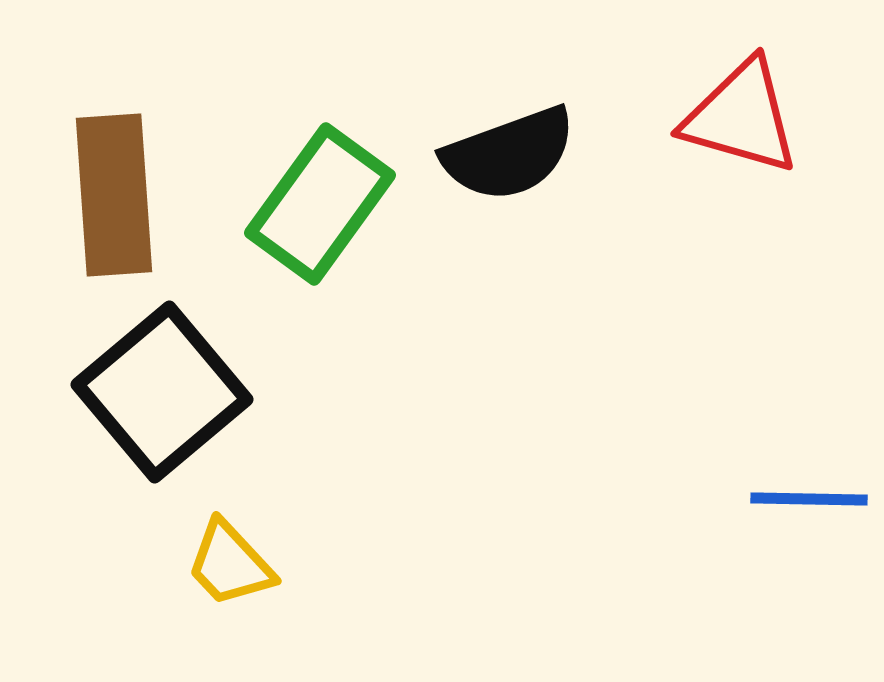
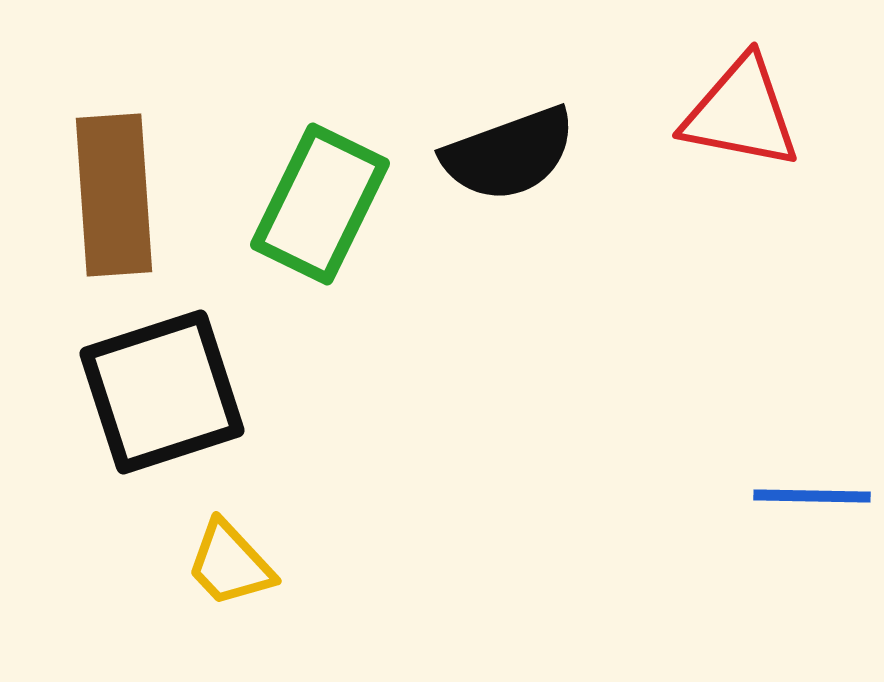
red triangle: moved 4 px up; rotated 5 degrees counterclockwise
green rectangle: rotated 10 degrees counterclockwise
black square: rotated 22 degrees clockwise
blue line: moved 3 px right, 3 px up
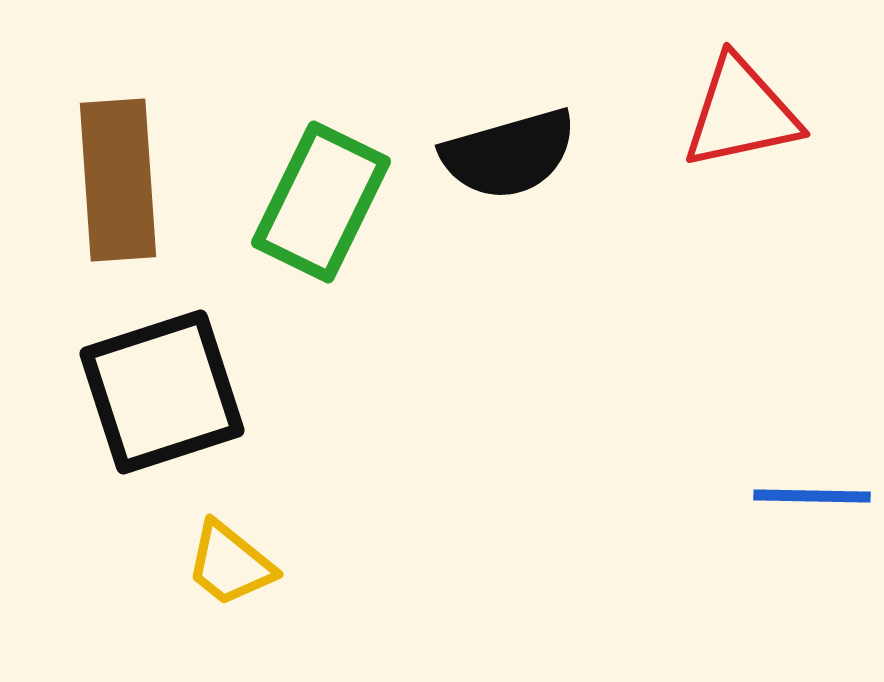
red triangle: rotated 23 degrees counterclockwise
black semicircle: rotated 4 degrees clockwise
brown rectangle: moved 4 px right, 15 px up
green rectangle: moved 1 px right, 2 px up
yellow trapezoid: rotated 8 degrees counterclockwise
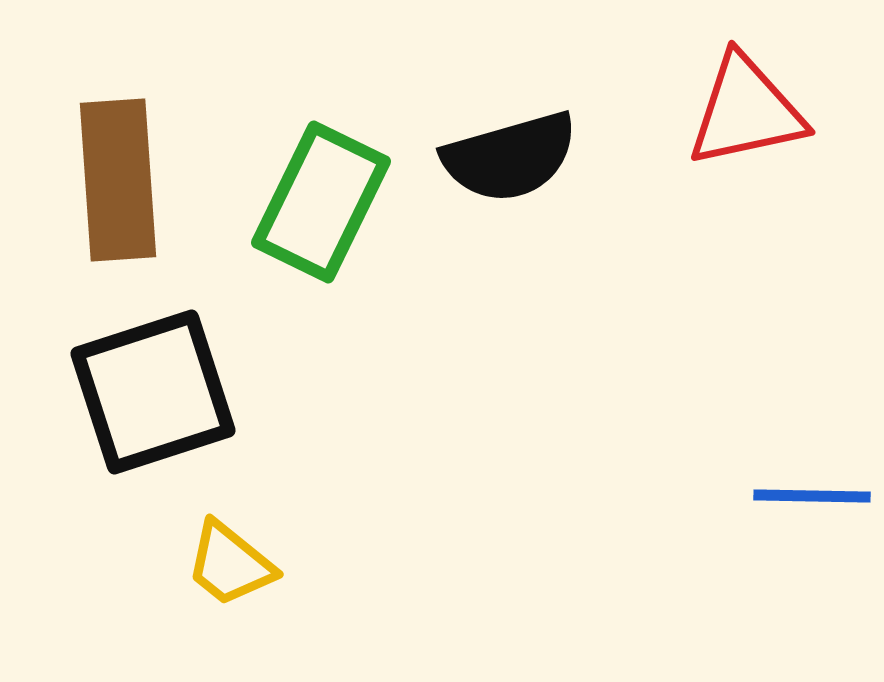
red triangle: moved 5 px right, 2 px up
black semicircle: moved 1 px right, 3 px down
black square: moved 9 px left
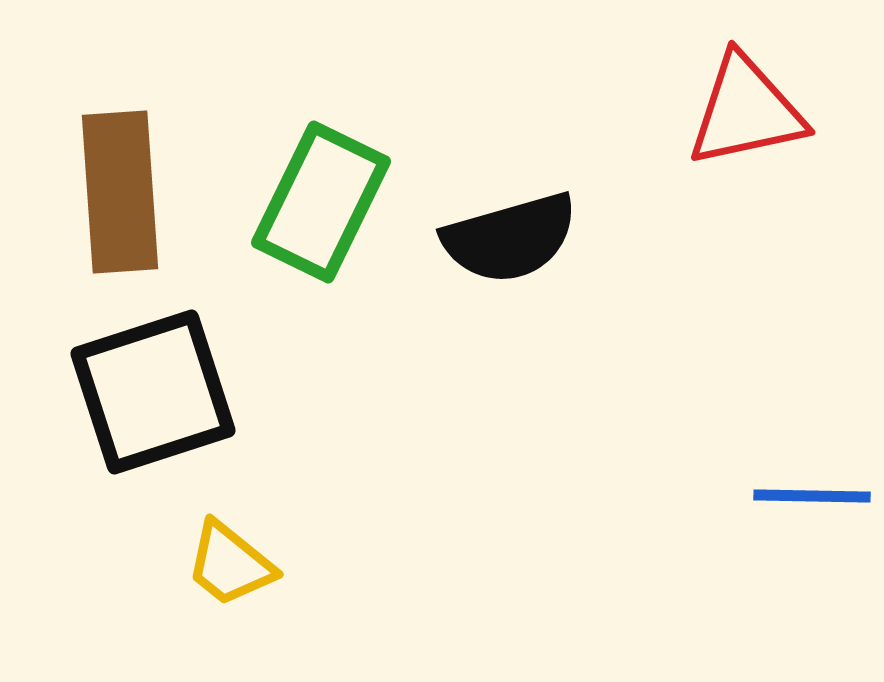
black semicircle: moved 81 px down
brown rectangle: moved 2 px right, 12 px down
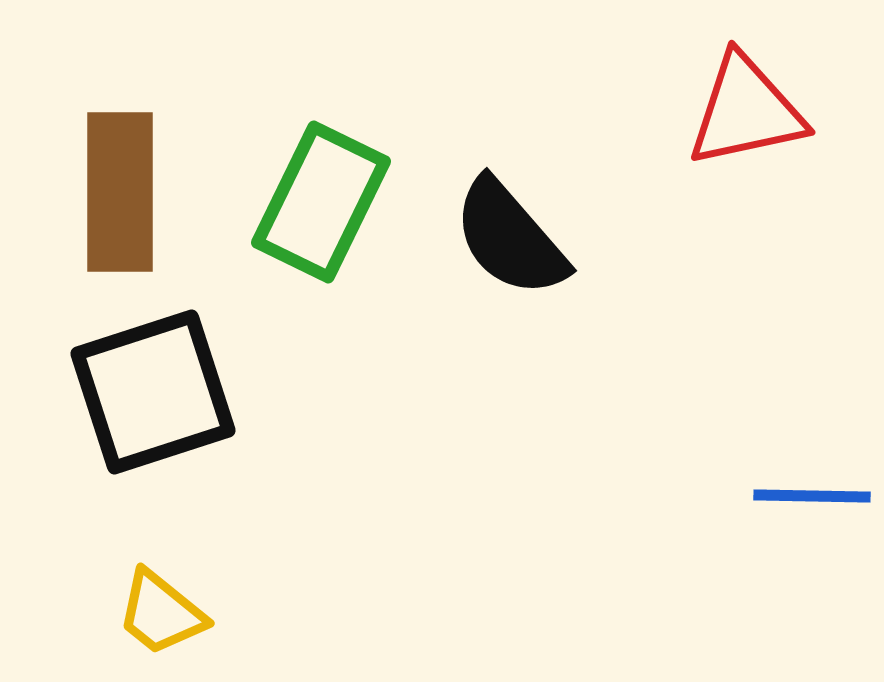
brown rectangle: rotated 4 degrees clockwise
black semicircle: rotated 65 degrees clockwise
yellow trapezoid: moved 69 px left, 49 px down
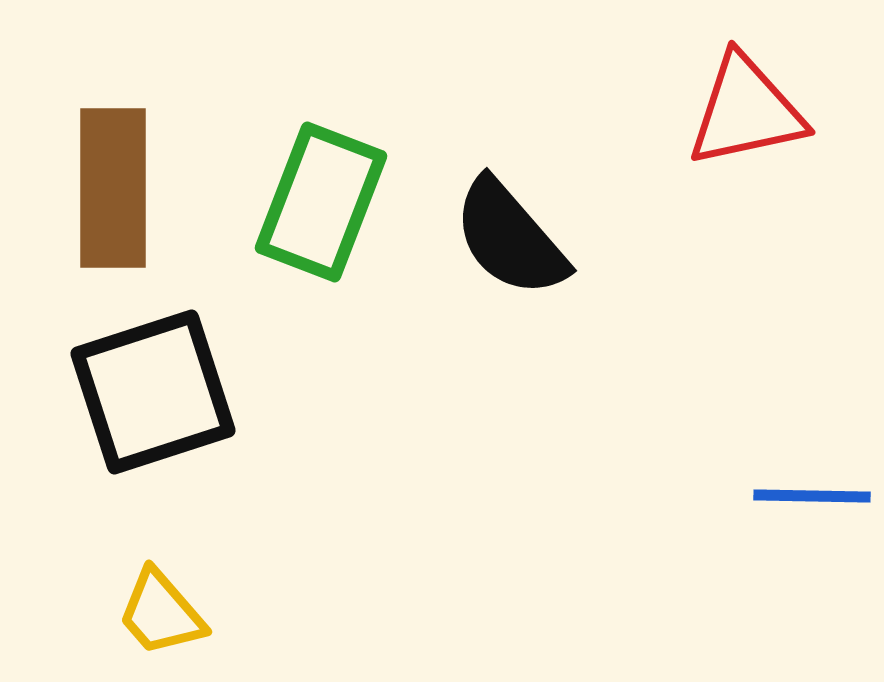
brown rectangle: moved 7 px left, 4 px up
green rectangle: rotated 5 degrees counterclockwise
yellow trapezoid: rotated 10 degrees clockwise
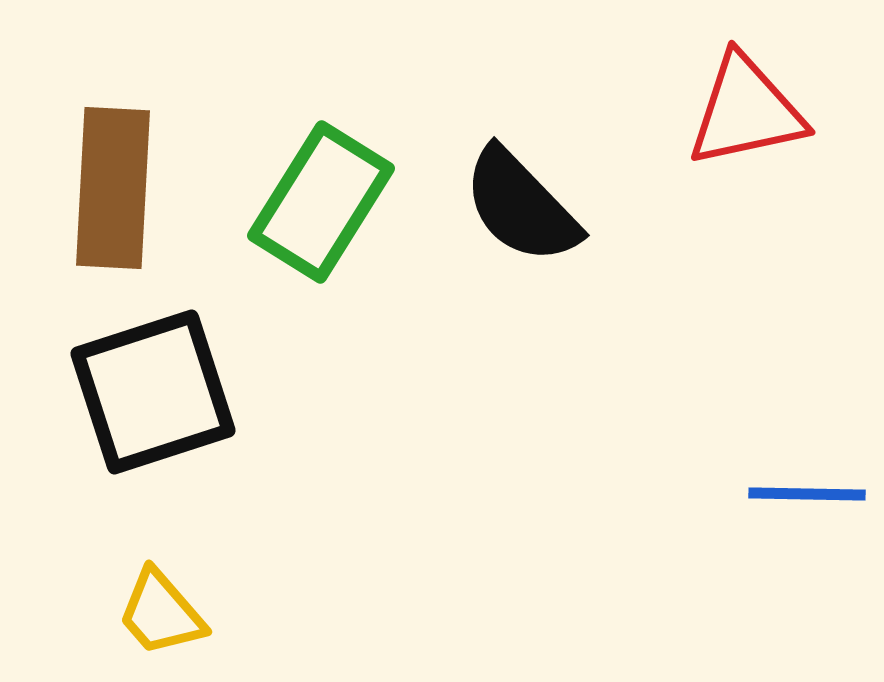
brown rectangle: rotated 3 degrees clockwise
green rectangle: rotated 11 degrees clockwise
black semicircle: moved 11 px right, 32 px up; rotated 3 degrees counterclockwise
blue line: moved 5 px left, 2 px up
